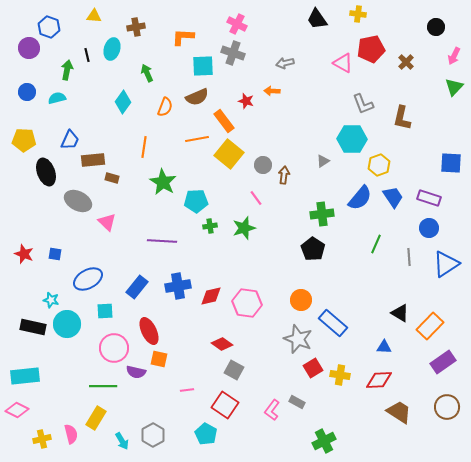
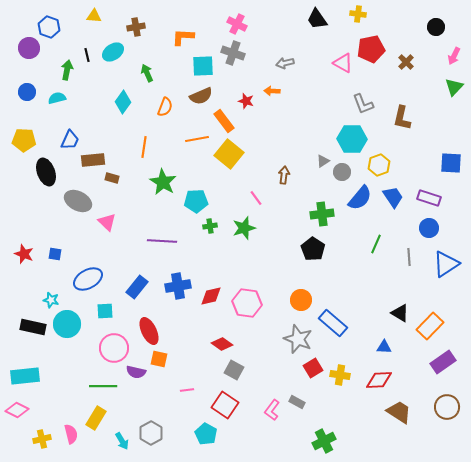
cyan ellipse at (112, 49): moved 1 px right, 3 px down; rotated 40 degrees clockwise
brown semicircle at (197, 97): moved 4 px right, 1 px up
gray circle at (263, 165): moved 79 px right, 7 px down
gray hexagon at (153, 435): moved 2 px left, 2 px up
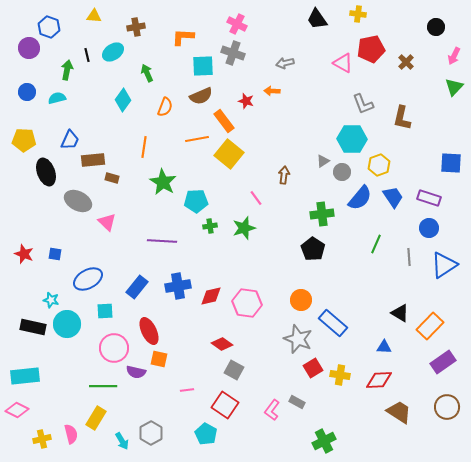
cyan diamond at (123, 102): moved 2 px up
blue triangle at (446, 264): moved 2 px left, 1 px down
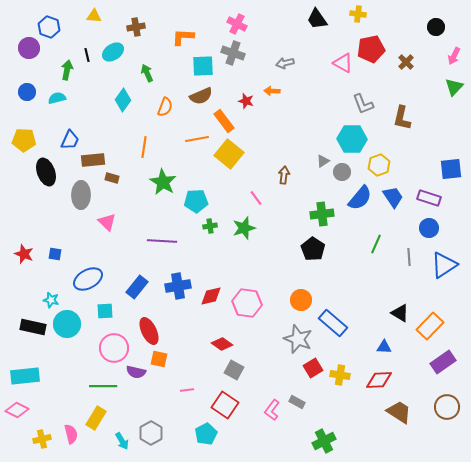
blue square at (451, 163): moved 6 px down; rotated 10 degrees counterclockwise
gray ellipse at (78, 201): moved 3 px right, 6 px up; rotated 64 degrees clockwise
cyan pentagon at (206, 434): rotated 15 degrees clockwise
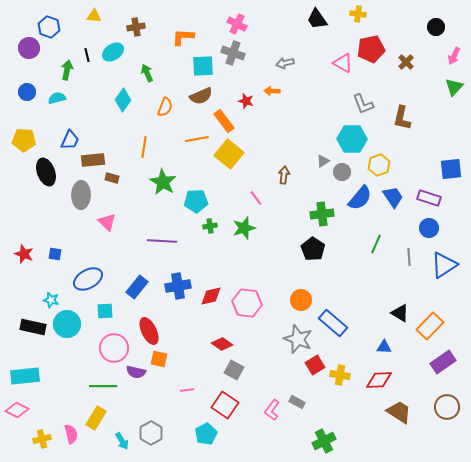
red square at (313, 368): moved 2 px right, 3 px up
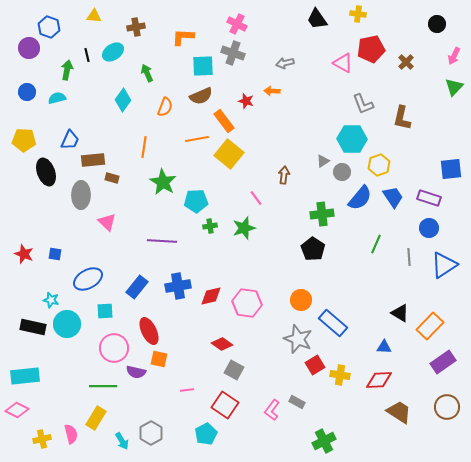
black circle at (436, 27): moved 1 px right, 3 px up
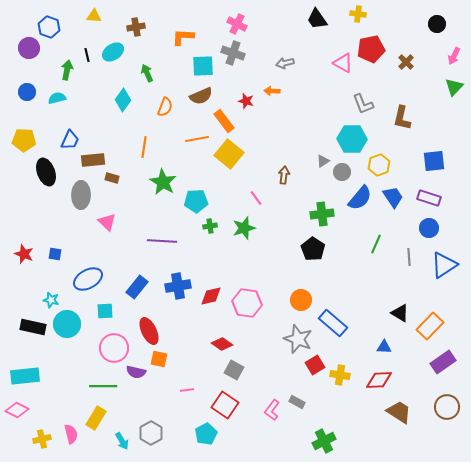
blue square at (451, 169): moved 17 px left, 8 px up
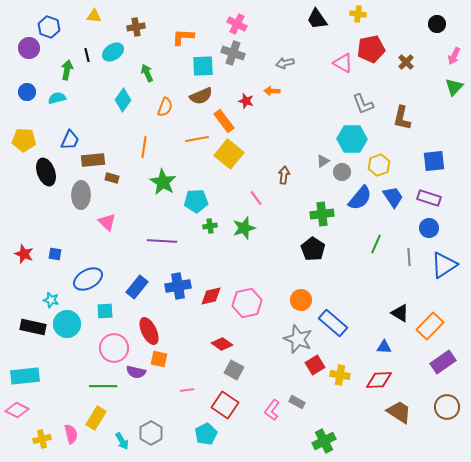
pink hexagon at (247, 303): rotated 20 degrees counterclockwise
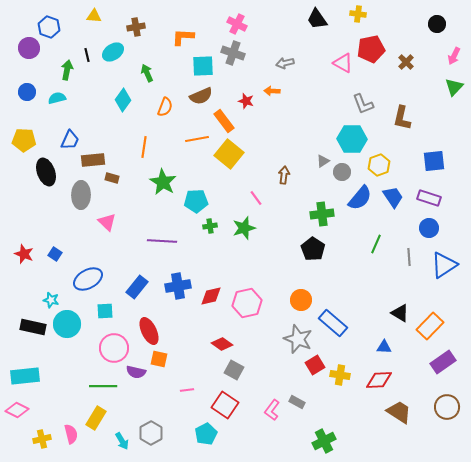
blue square at (55, 254): rotated 24 degrees clockwise
